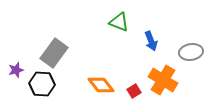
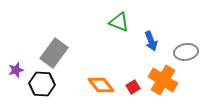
gray ellipse: moved 5 px left
red square: moved 1 px left, 4 px up
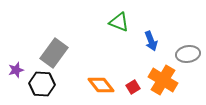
gray ellipse: moved 2 px right, 2 px down
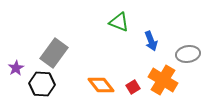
purple star: moved 2 px up; rotated 14 degrees counterclockwise
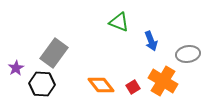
orange cross: moved 1 px down
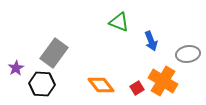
red square: moved 4 px right, 1 px down
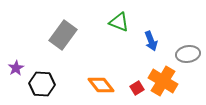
gray rectangle: moved 9 px right, 18 px up
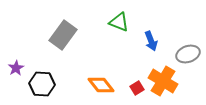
gray ellipse: rotated 10 degrees counterclockwise
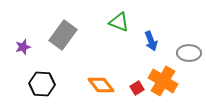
gray ellipse: moved 1 px right, 1 px up; rotated 20 degrees clockwise
purple star: moved 7 px right, 21 px up; rotated 14 degrees clockwise
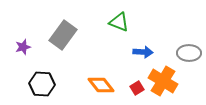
blue arrow: moved 8 px left, 11 px down; rotated 66 degrees counterclockwise
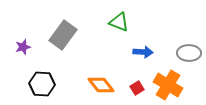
orange cross: moved 5 px right, 4 px down
